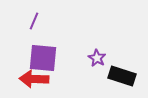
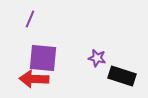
purple line: moved 4 px left, 2 px up
purple star: rotated 18 degrees counterclockwise
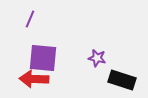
black rectangle: moved 4 px down
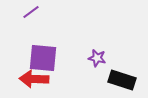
purple line: moved 1 px right, 7 px up; rotated 30 degrees clockwise
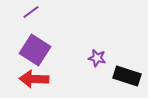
purple square: moved 8 px left, 8 px up; rotated 28 degrees clockwise
black rectangle: moved 5 px right, 4 px up
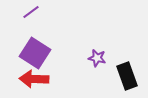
purple square: moved 3 px down
black rectangle: rotated 52 degrees clockwise
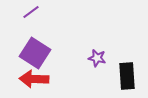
black rectangle: rotated 16 degrees clockwise
